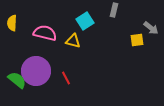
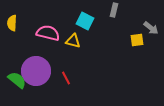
cyan square: rotated 30 degrees counterclockwise
pink semicircle: moved 3 px right
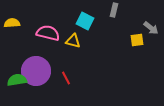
yellow semicircle: rotated 84 degrees clockwise
green semicircle: rotated 48 degrees counterclockwise
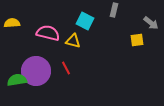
gray arrow: moved 5 px up
red line: moved 10 px up
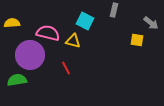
yellow square: rotated 16 degrees clockwise
purple circle: moved 6 px left, 16 px up
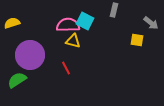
yellow semicircle: rotated 14 degrees counterclockwise
pink semicircle: moved 20 px right, 8 px up; rotated 15 degrees counterclockwise
green semicircle: rotated 24 degrees counterclockwise
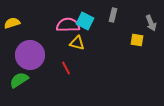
gray rectangle: moved 1 px left, 5 px down
gray arrow: rotated 28 degrees clockwise
yellow triangle: moved 4 px right, 2 px down
green semicircle: moved 2 px right
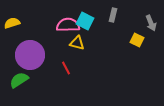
yellow square: rotated 16 degrees clockwise
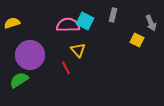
yellow triangle: moved 1 px right, 7 px down; rotated 35 degrees clockwise
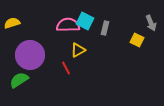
gray rectangle: moved 8 px left, 13 px down
yellow triangle: rotated 42 degrees clockwise
